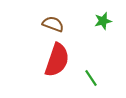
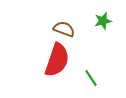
brown semicircle: moved 11 px right, 5 px down
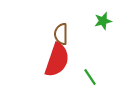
brown semicircle: moved 3 px left, 5 px down; rotated 110 degrees counterclockwise
green line: moved 1 px left, 1 px up
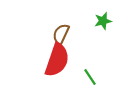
brown semicircle: rotated 25 degrees clockwise
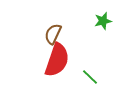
brown semicircle: moved 8 px left
green line: rotated 12 degrees counterclockwise
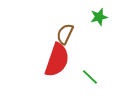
green star: moved 4 px left, 4 px up
brown semicircle: moved 12 px right
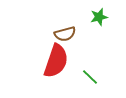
brown semicircle: rotated 130 degrees counterclockwise
red semicircle: moved 1 px left, 1 px down
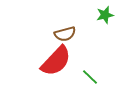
green star: moved 6 px right, 2 px up
red semicircle: rotated 24 degrees clockwise
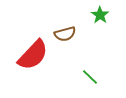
green star: moved 5 px left; rotated 24 degrees counterclockwise
red semicircle: moved 23 px left, 6 px up
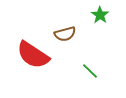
red semicircle: rotated 80 degrees clockwise
green line: moved 6 px up
